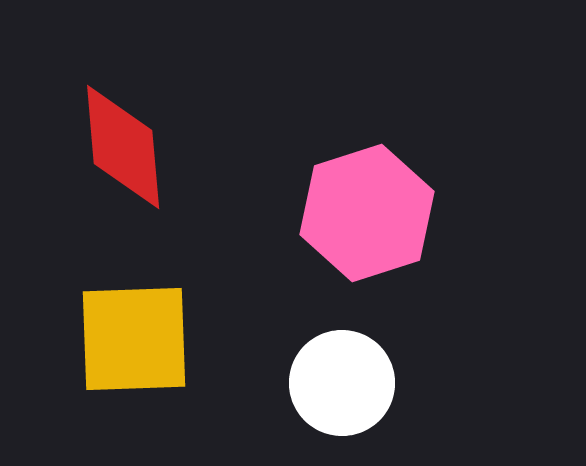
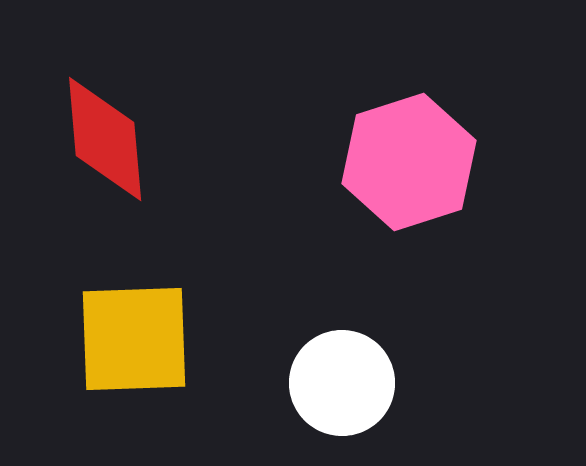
red diamond: moved 18 px left, 8 px up
pink hexagon: moved 42 px right, 51 px up
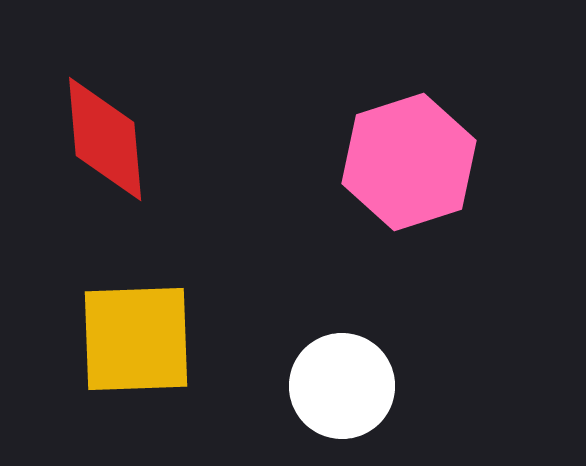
yellow square: moved 2 px right
white circle: moved 3 px down
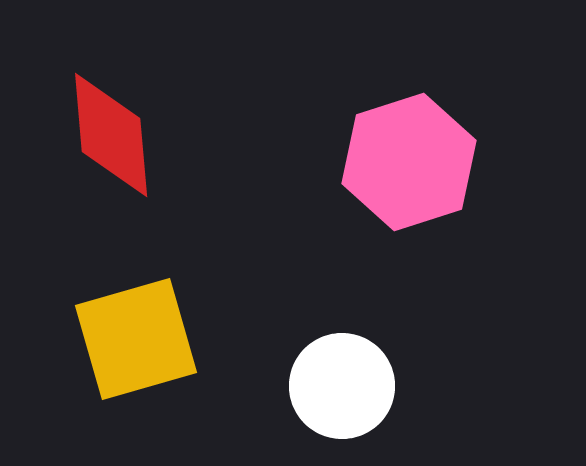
red diamond: moved 6 px right, 4 px up
yellow square: rotated 14 degrees counterclockwise
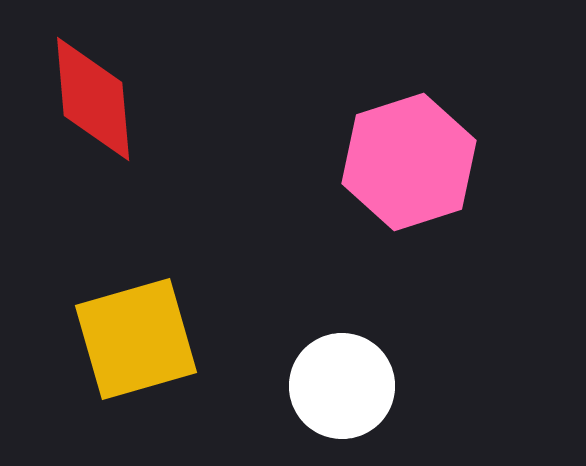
red diamond: moved 18 px left, 36 px up
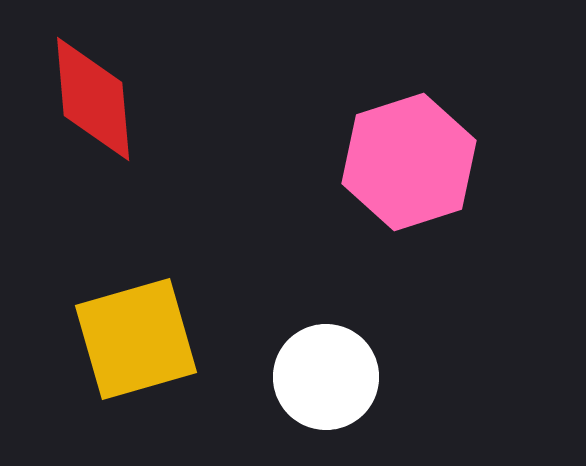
white circle: moved 16 px left, 9 px up
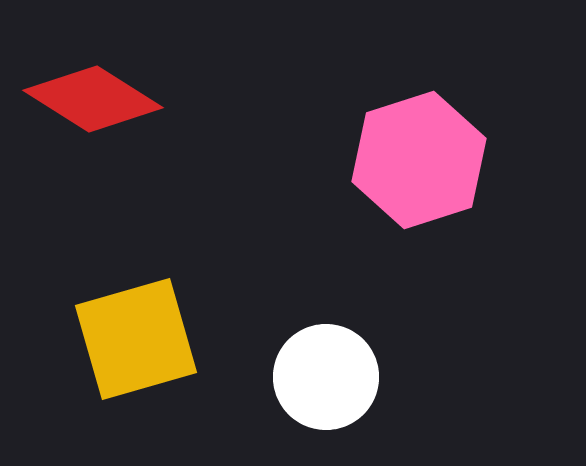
red diamond: rotated 53 degrees counterclockwise
pink hexagon: moved 10 px right, 2 px up
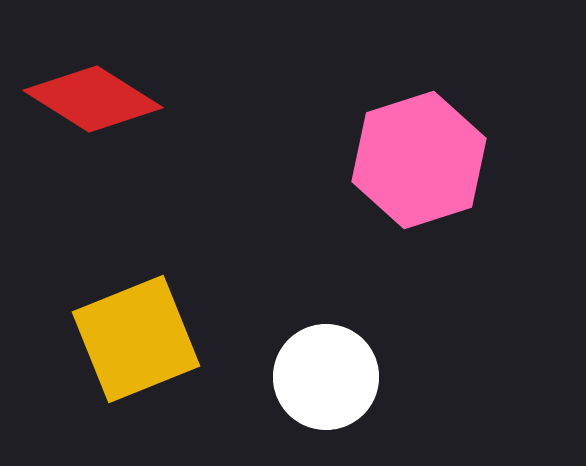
yellow square: rotated 6 degrees counterclockwise
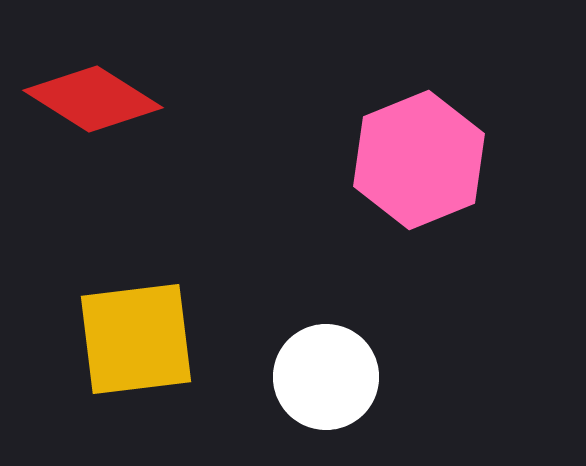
pink hexagon: rotated 4 degrees counterclockwise
yellow square: rotated 15 degrees clockwise
